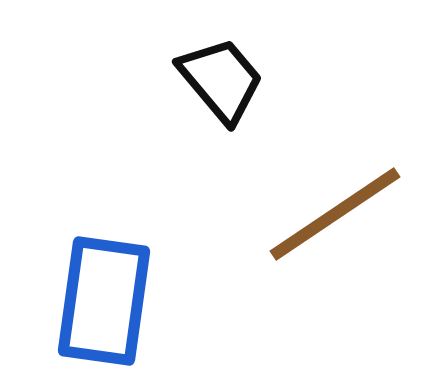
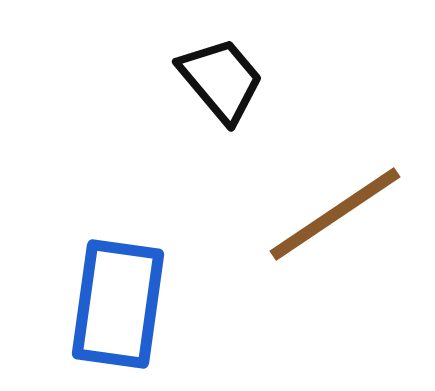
blue rectangle: moved 14 px right, 3 px down
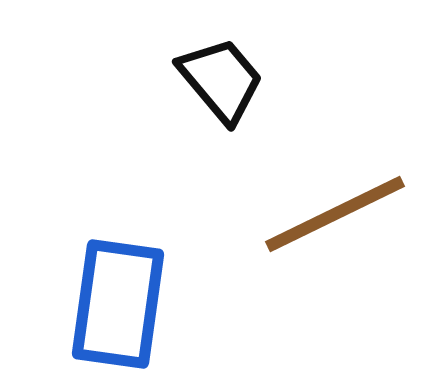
brown line: rotated 8 degrees clockwise
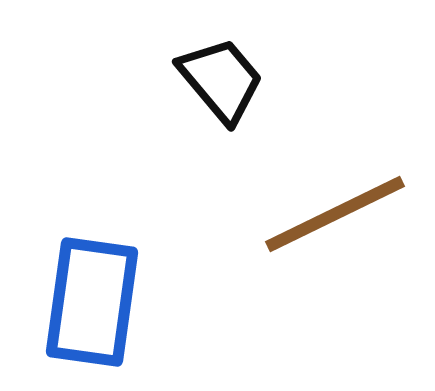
blue rectangle: moved 26 px left, 2 px up
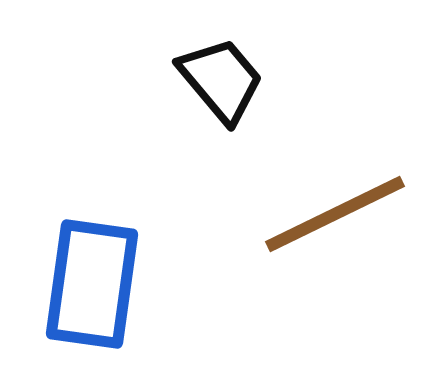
blue rectangle: moved 18 px up
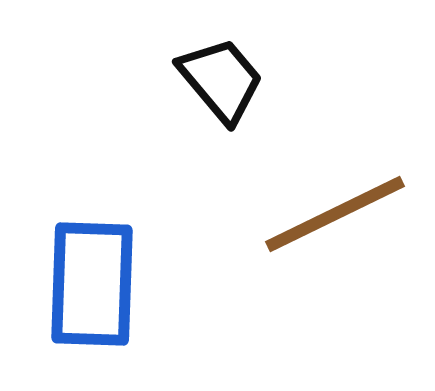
blue rectangle: rotated 6 degrees counterclockwise
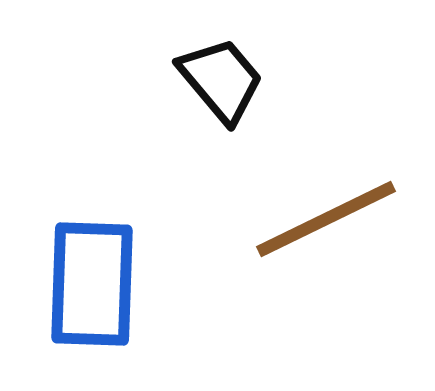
brown line: moved 9 px left, 5 px down
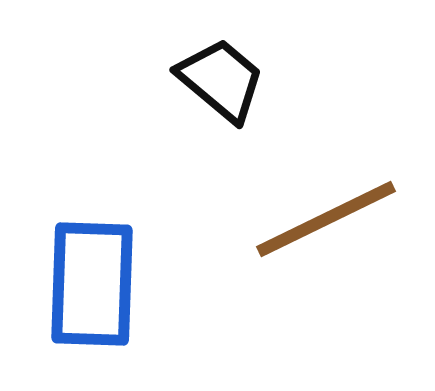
black trapezoid: rotated 10 degrees counterclockwise
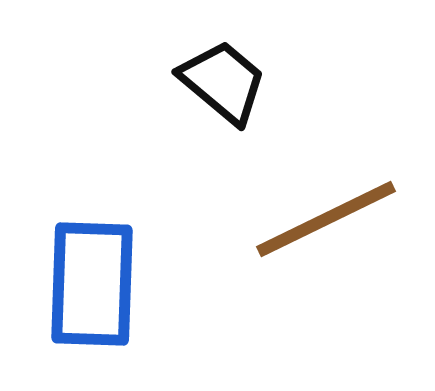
black trapezoid: moved 2 px right, 2 px down
